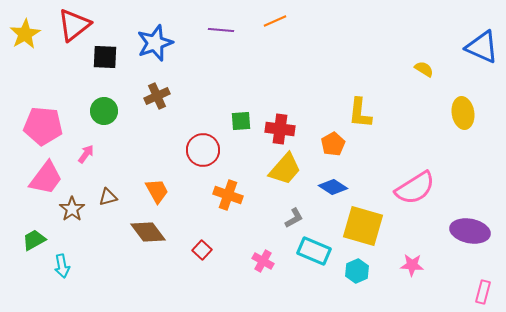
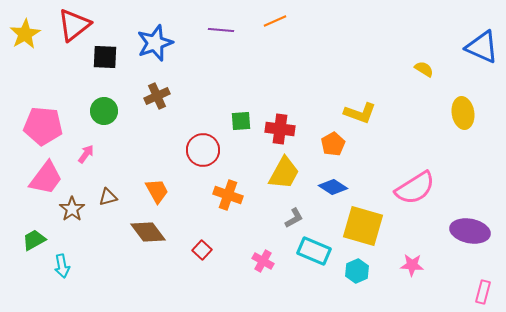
yellow L-shape: rotated 76 degrees counterclockwise
yellow trapezoid: moved 1 px left, 4 px down; rotated 12 degrees counterclockwise
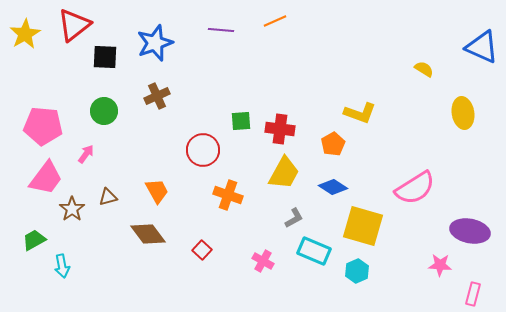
brown diamond: moved 2 px down
pink star: moved 28 px right
pink rectangle: moved 10 px left, 2 px down
